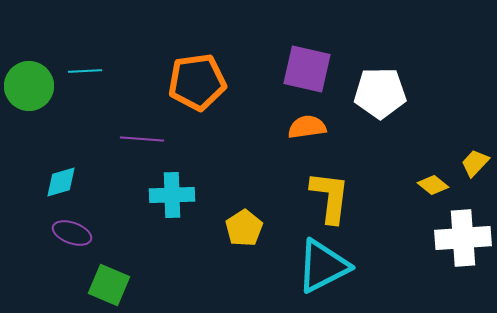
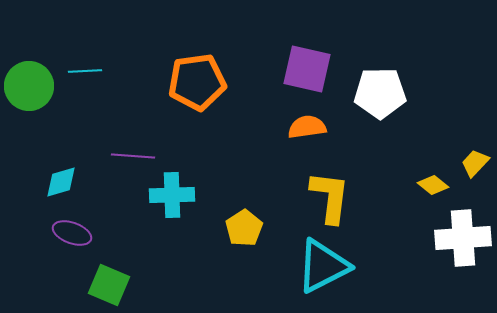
purple line: moved 9 px left, 17 px down
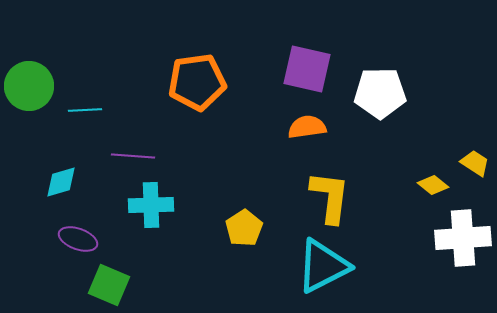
cyan line: moved 39 px down
yellow trapezoid: rotated 80 degrees clockwise
cyan cross: moved 21 px left, 10 px down
purple ellipse: moved 6 px right, 6 px down
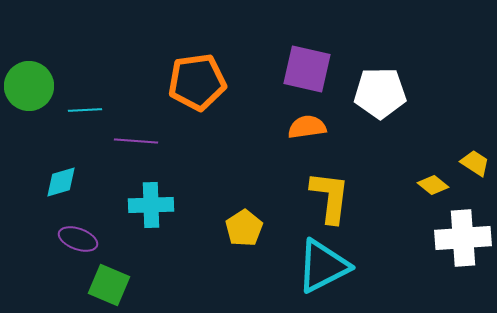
purple line: moved 3 px right, 15 px up
